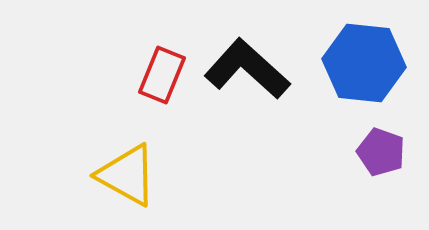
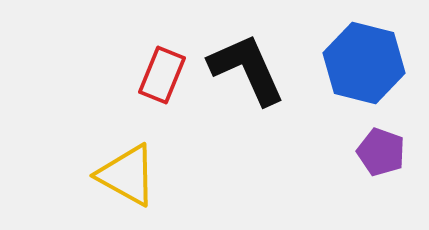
blue hexagon: rotated 8 degrees clockwise
black L-shape: rotated 24 degrees clockwise
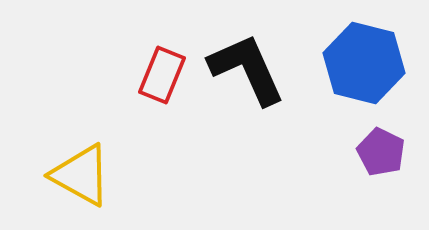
purple pentagon: rotated 6 degrees clockwise
yellow triangle: moved 46 px left
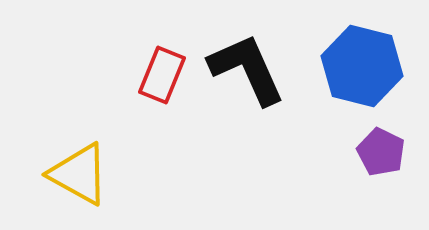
blue hexagon: moved 2 px left, 3 px down
yellow triangle: moved 2 px left, 1 px up
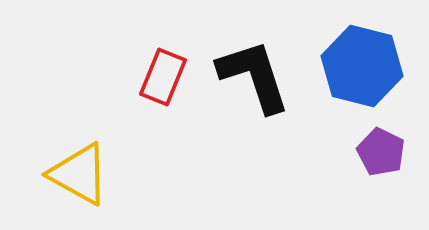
black L-shape: moved 7 px right, 7 px down; rotated 6 degrees clockwise
red rectangle: moved 1 px right, 2 px down
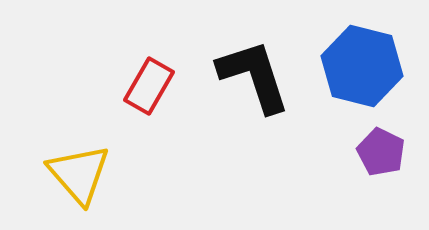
red rectangle: moved 14 px left, 9 px down; rotated 8 degrees clockwise
yellow triangle: rotated 20 degrees clockwise
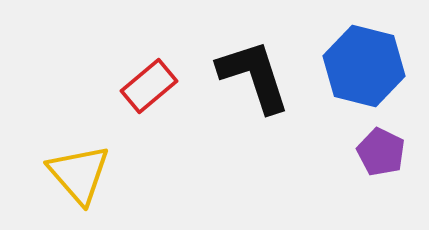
blue hexagon: moved 2 px right
red rectangle: rotated 20 degrees clockwise
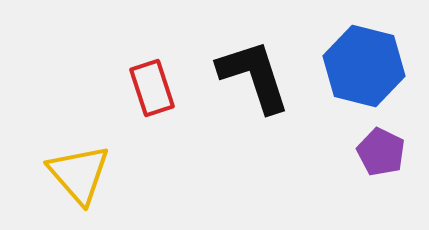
red rectangle: moved 3 px right, 2 px down; rotated 68 degrees counterclockwise
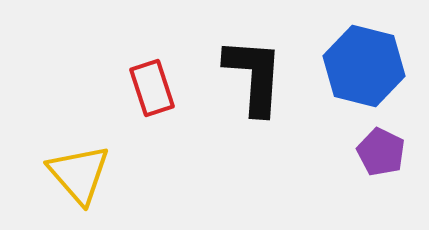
black L-shape: rotated 22 degrees clockwise
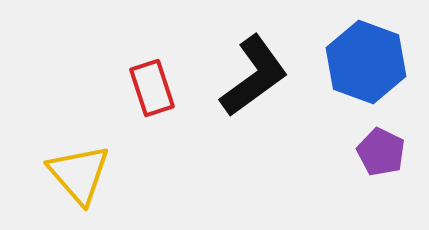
blue hexagon: moved 2 px right, 4 px up; rotated 6 degrees clockwise
black L-shape: rotated 50 degrees clockwise
